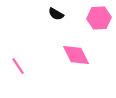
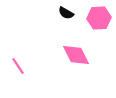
black semicircle: moved 10 px right, 1 px up
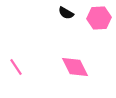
pink diamond: moved 1 px left, 12 px down
pink line: moved 2 px left, 1 px down
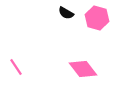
pink hexagon: moved 2 px left; rotated 20 degrees clockwise
pink diamond: moved 8 px right, 2 px down; rotated 12 degrees counterclockwise
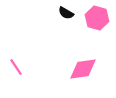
pink diamond: rotated 60 degrees counterclockwise
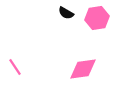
pink hexagon: rotated 25 degrees counterclockwise
pink line: moved 1 px left
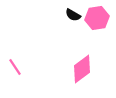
black semicircle: moved 7 px right, 2 px down
pink diamond: moved 1 px left; rotated 28 degrees counterclockwise
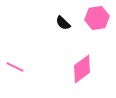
black semicircle: moved 10 px left, 8 px down; rotated 14 degrees clockwise
pink line: rotated 30 degrees counterclockwise
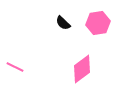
pink hexagon: moved 1 px right, 5 px down
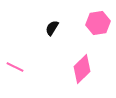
black semicircle: moved 11 px left, 5 px down; rotated 77 degrees clockwise
pink diamond: rotated 8 degrees counterclockwise
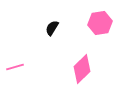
pink hexagon: moved 2 px right
pink line: rotated 42 degrees counterclockwise
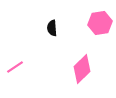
black semicircle: rotated 35 degrees counterclockwise
pink line: rotated 18 degrees counterclockwise
